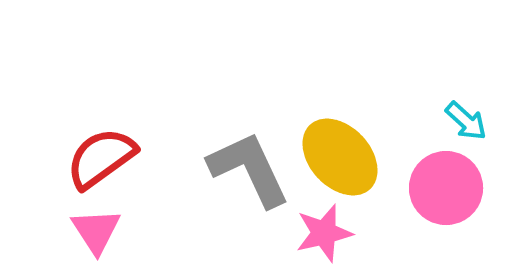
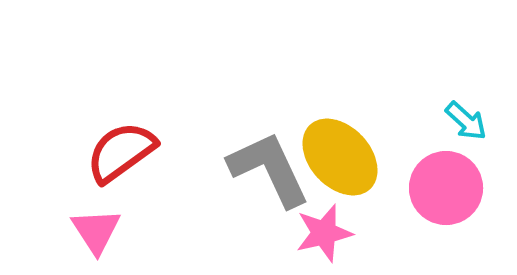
red semicircle: moved 20 px right, 6 px up
gray L-shape: moved 20 px right
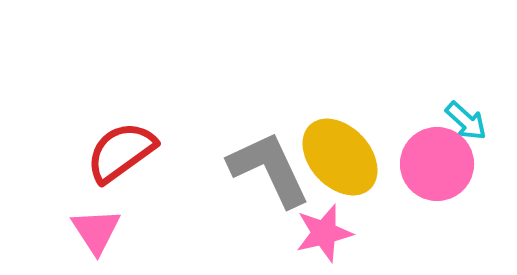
pink circle: moved 9 px left, 24 px up
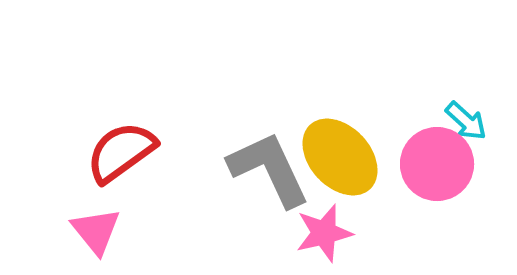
pink triangle: rotated 6 degrees counterclockwise
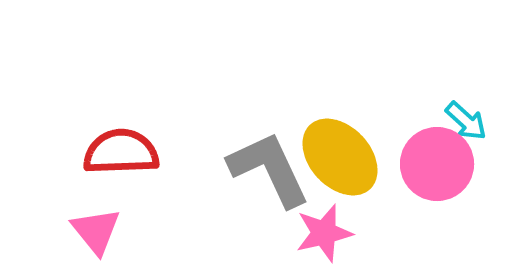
red semicircle: rotated 34 degrees clockwise
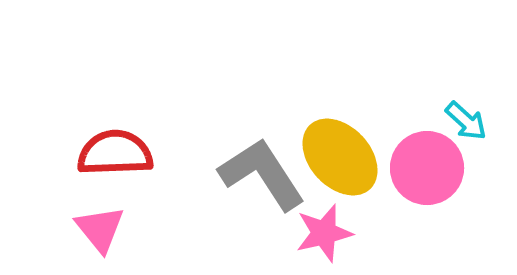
red semicircle: moved 6 px left, 1 px down
pink circle: moved 10 px left, 4 px down
gray L-shape: moved 7 px left, 5 px down; rotated 8 degrees counterclockwise
pink triangle: moved 4 px right, 2 px up
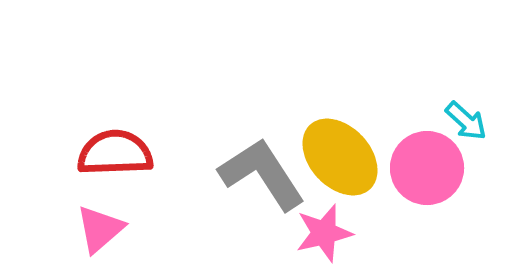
pink triangle: rotated 28 degrees clockwise
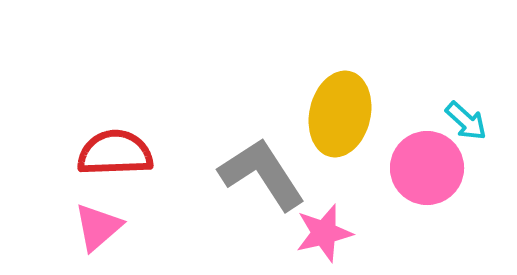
yellow ellipse: moved 43 px up; rotated 56 degrees clockwise
pink triangle: moved 2 px left, 2 px up
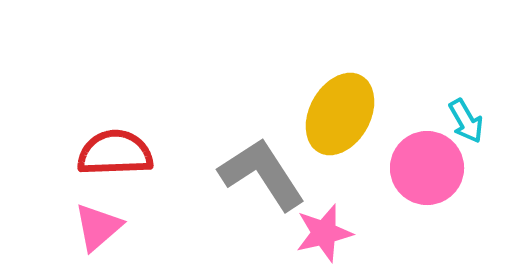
yellow ellipse: rotated 16 degrees clockwise
cyan arrow: rotated 18 degrees clockwise
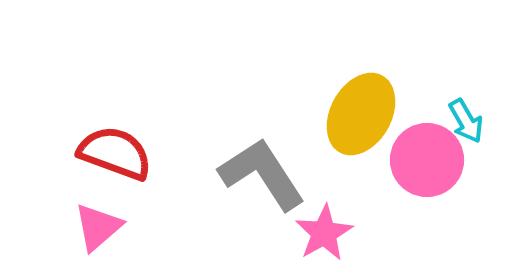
yellow ellipse: moved 21 px right
red semicircle: rotated 22 degrees clockwise
pink circle: moved 8 px up
pink star: rotated 16 degrees counterclockwise
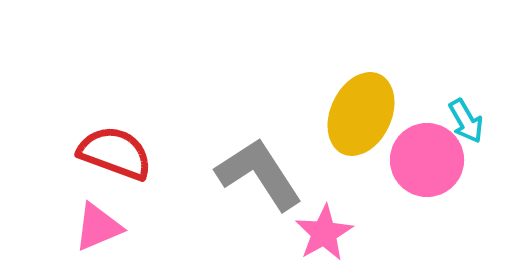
yellow ellipse: rotated 4 degrees counterclockwise
gray L-shape: moved 3 px left
pink triangle: rotated 18 degrees clockwise
